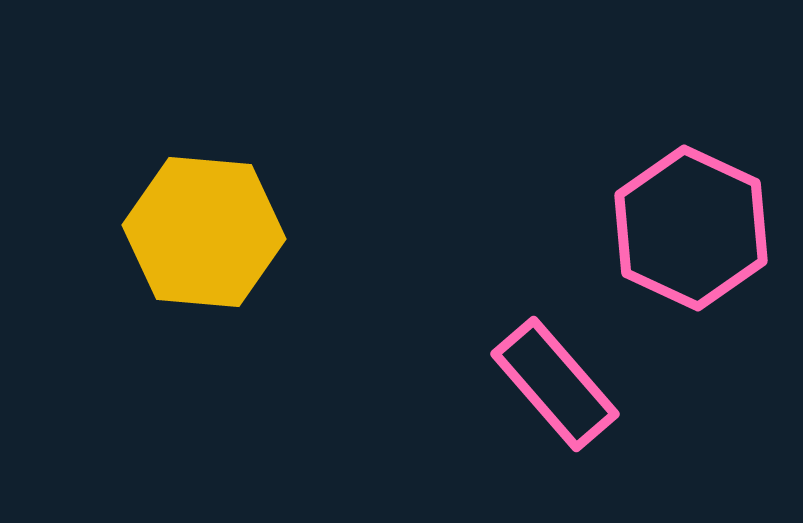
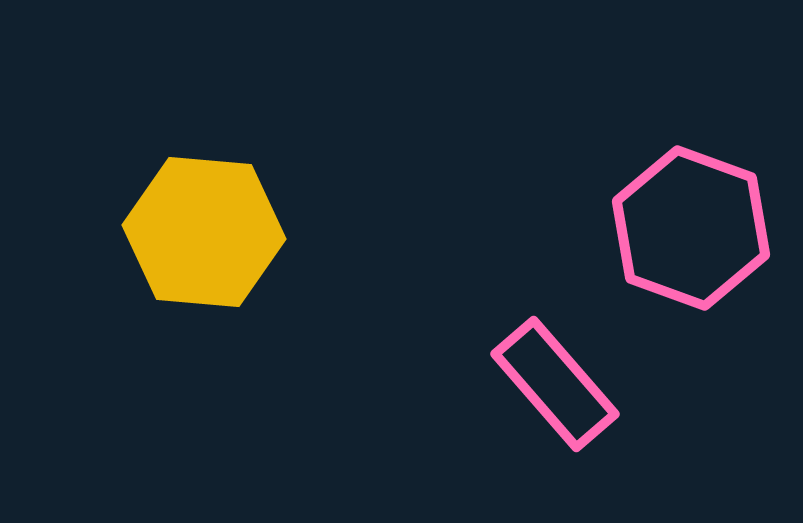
pink hexagon: rotated 5 degrees counterclockwise
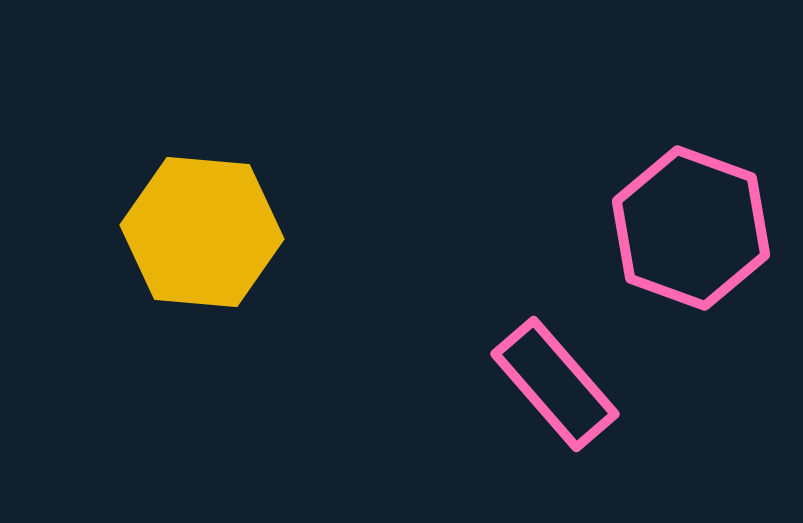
yellow hexagon: moved 2 px left
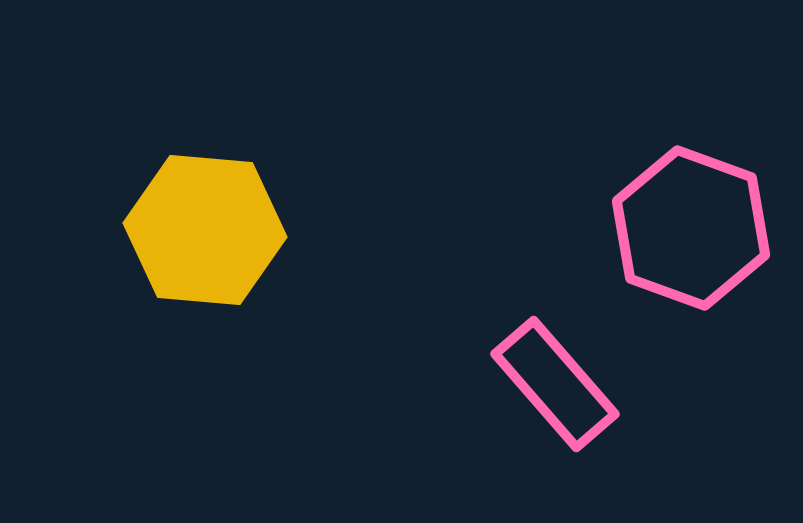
yellow hexagon: moved 3 px right, 2 px up
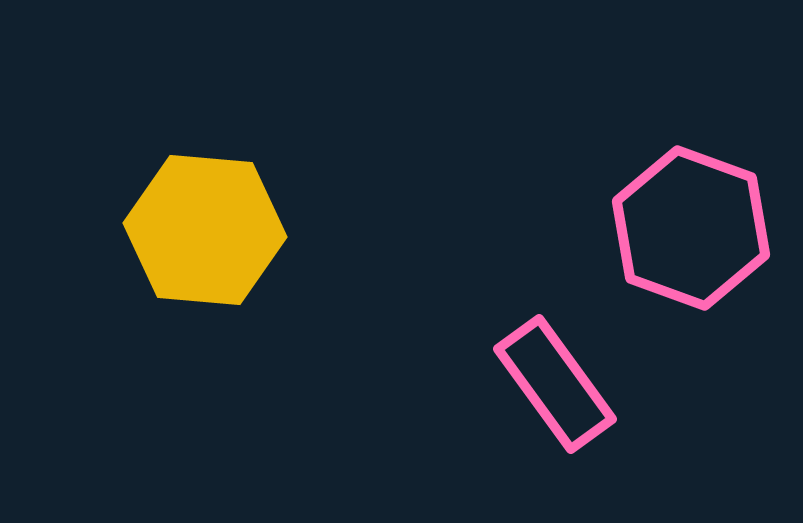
pink rectangle: rotated 5 degrees clockwise
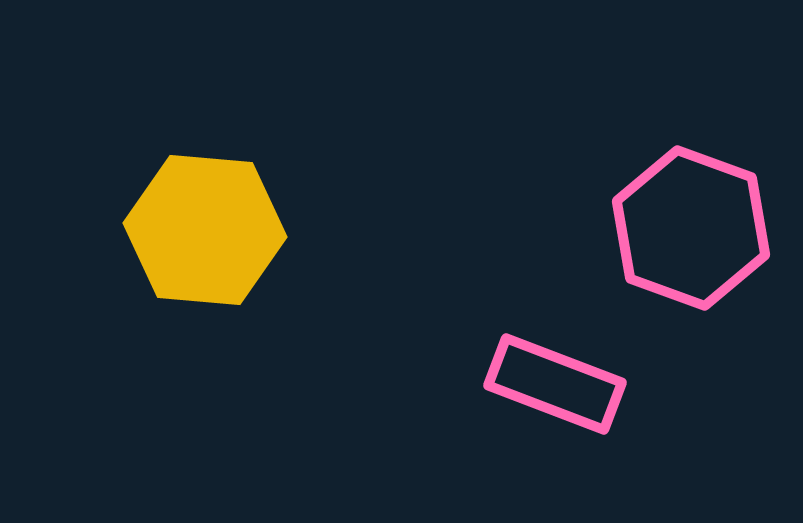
pink rectangle: rotated 33 degrees counterclockwise
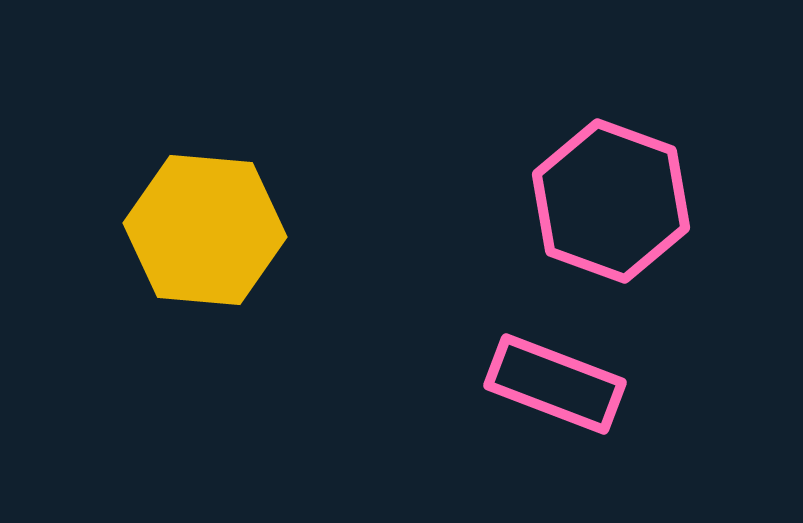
pink hexagon: moved 80 px left, 27 px up
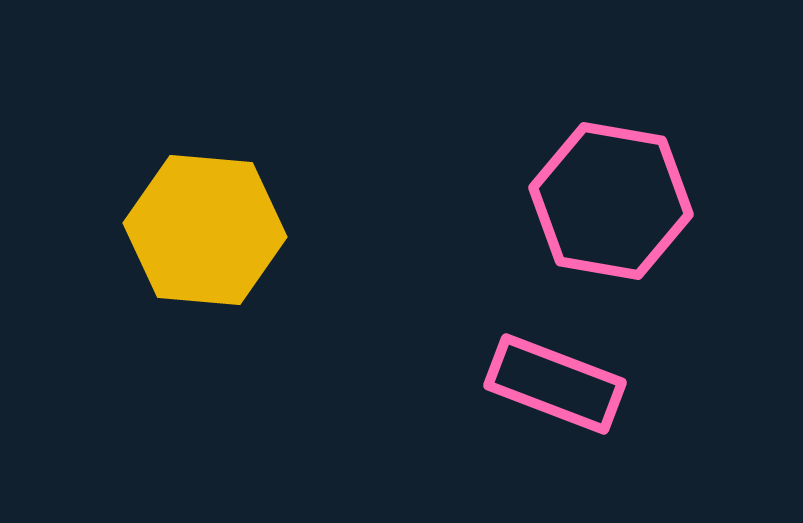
pink hexagon: rotated 10 degrees counterclockwise
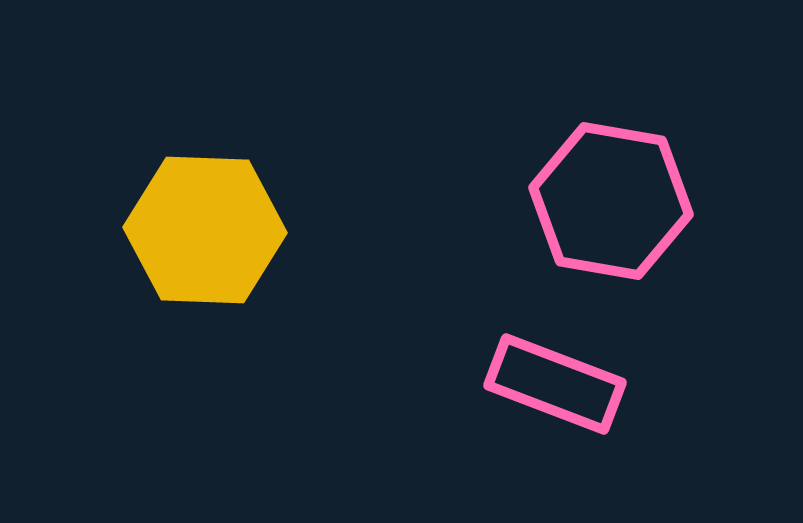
yellow hexagon: rotated 3 degrees counterclockwise
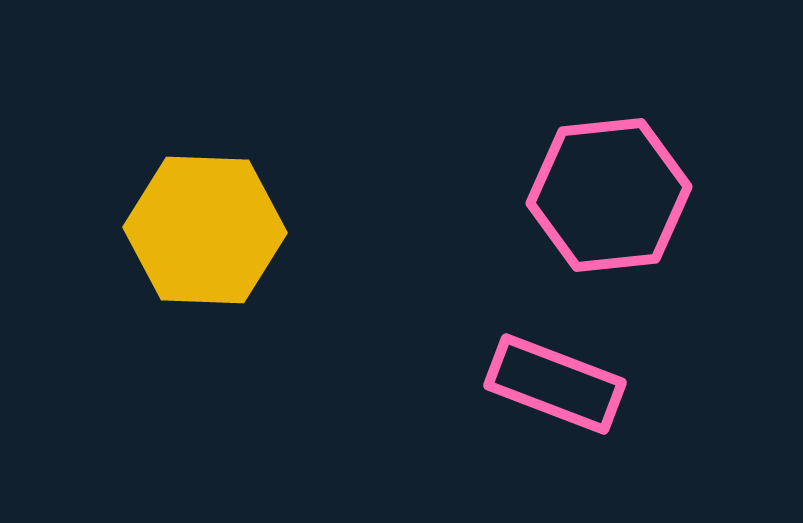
pink hexagon: moved 2 px left, 6 px up; rotated 16 degrees counterclockwise
